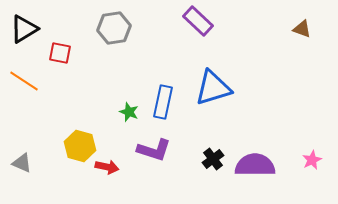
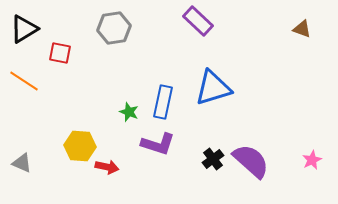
yellow hexagon: rotated 12 degrees counterclockwise
purple L-shape: moved 4 px right, 6 px up
purple semicircle: moved 4 px left, 4 px up; rotated 42 degrees clockwise
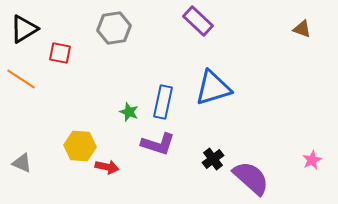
orange line: moved 3 px left, 2 px up
purple semicircle: moved 17 px down
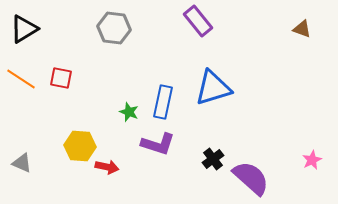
purple rectangle: rotated 8 degrees clockwise
gray hexagon: rotated 16 degrees clockwise
red square: moved 1 px right, 25 px down
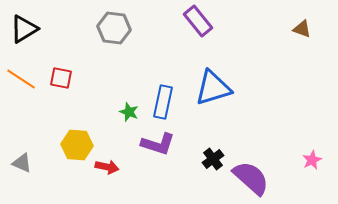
yellow hexagon: moved 3 px left, 1 px up
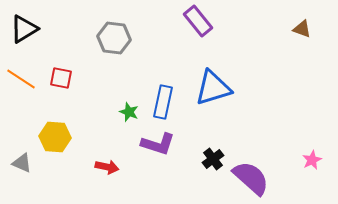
gray hexagon: moved 10 px down
yellow hexagon: moved 22 px left, 8 px up
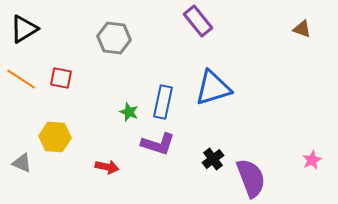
purple semicircle: rotated 27 degrees clockwise
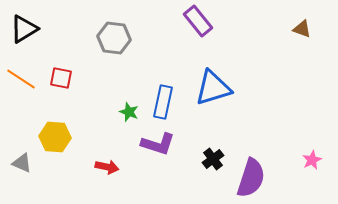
purple semicircle: rotated 39 degrees clockwise
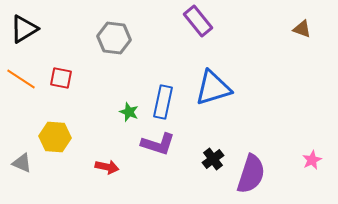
purple semicircle: moved 4 px up
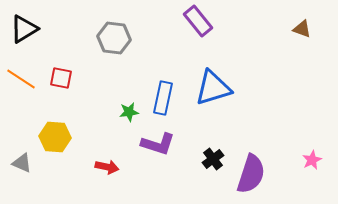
blue rectangle: moved 4 px up
green star: rotated 30 degrees counterclockwise
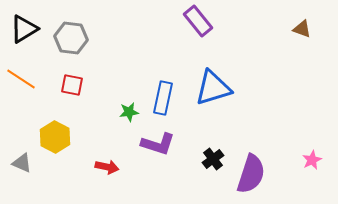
gray hexagon: moved 43 px left
red square: moved 11 px right, 7 px down
yellow hexagon: rotated 24 degrees clockwise
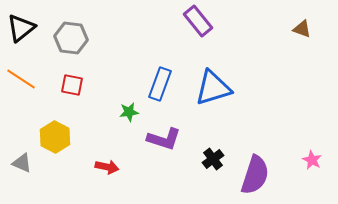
black triangle: moved 3 px left, 1 px up; rotated 8 degrees counterclockwise
blue rectangle: moved 3 px left, 14 px up; rotated 8 degrees clockwise
purple L-shape: moved 6 px right, 5 px up
pink star: rotated 18 degrees counterclockwise
purple semicircle: moved 4 px right, 1 px down
